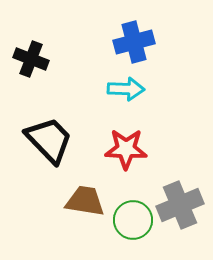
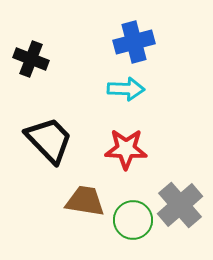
gray cross: rotated 18 degrees counterclockwise
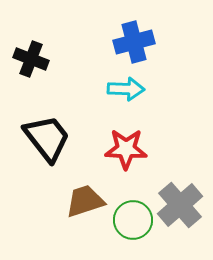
black trapezoid: moved 2 px left, 2 px up; rotated 6 degrees clockwise
brown trapezoid: rotated 27 degrees counterclockwise
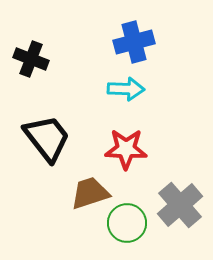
brown trapezoid: moved 5 px right, 8 px up
green circle: moved 6 px left, 3 px down
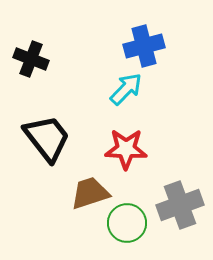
blue cross: moved 10 px right, 4 px down
cyan arrow: rotated 48 degrees counterclockwise
gray cross: rotated 21 degrees clockwise
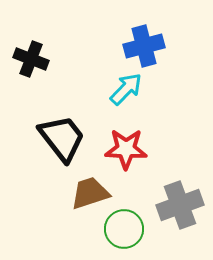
black trapezoid: moved 15 px right
green circle: moved 3 px left, 6 px down
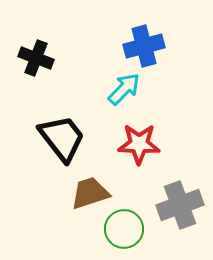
black cross: moved 5 px right, 1 px up
cyan arrow: moved 2 px left
red star: moved 13 px right, 5 px up
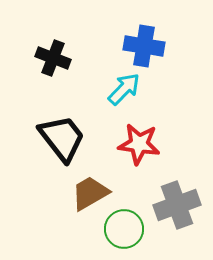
blue cross: rotated 24 degrees clockwise
black cross: moved 17 px right
red star: rotated 6 degrees clockwise
brown trapezoid: rotated 12 degrees counterclockwise
gray cross: moved 3 px left
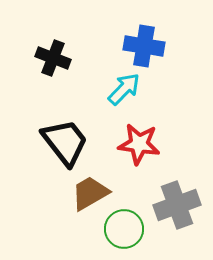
black trapezoid: moved 3 px right, 4 px down
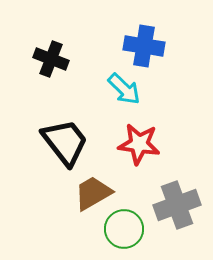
black cross: moved 2 px left, 1 px down
cyan arrow: rotated 90 degrees clockwise
brown trapezoid: moved 3 px right
